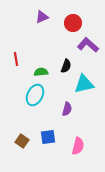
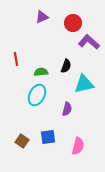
purple L-shape: moved 1 px right, 3 px up
cyan ellipse: moved 2 px right
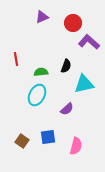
purple semicircle: rotated 32 degrees clockwise
pink semicircle: moved 2 px left
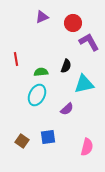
purple L-shape: rotated 20 degrees clockwise
pink semicircle: moved 11 px right, 1 px down
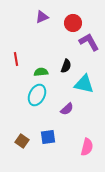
cyan triangle: rotated 25 degrees clockwise
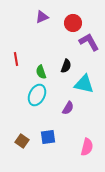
green semicircle: rotated 104 degrees counterclockwise
purple semicircle: moved 1 px right, 1 px up; rotated 16 degrees counterclockwise
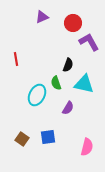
black semicircle: moved 2 px right, 1 px up
green semicircle: moved 15 px right, 11 px down
brown square: moved 2 px up
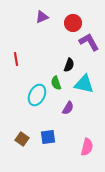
black semicircle: moved 1 px right
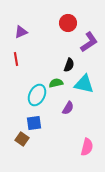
purple triangle: moved 21 px left, 15 px down
red circle: moved 5 px left
purple L-shape: rotated 85 degrees clockwise
green semicircle: rotated 96 degrees clockwise
blue square: moved 14 px left, 14 px up
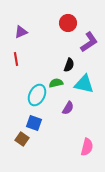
blue square: rotated 28 degrees clockwise
